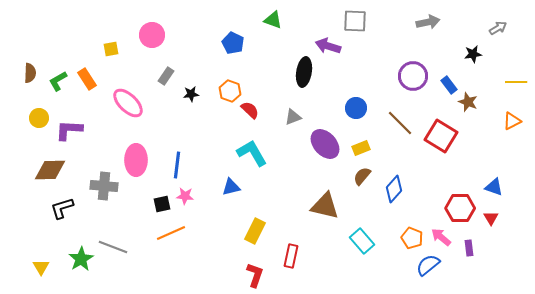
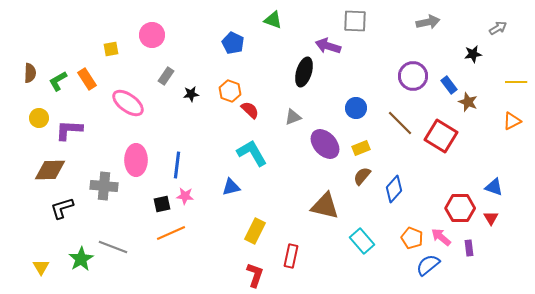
black ellipse at (304, 72): rotated 8 degrees clockwise
pink ellipse at (128, 103): rotated 8 degrees counterclockwise
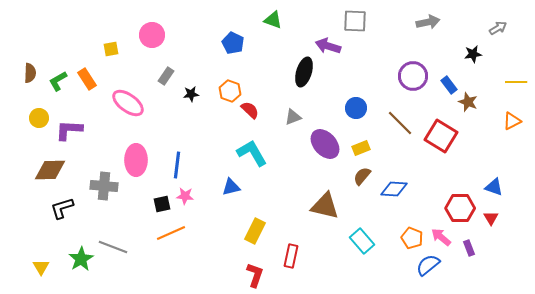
blue diamond at (394, 189): rotated 52 degrees clockwise
purple rectangle at (469, 248): rotated 14 degrees counterclockwise
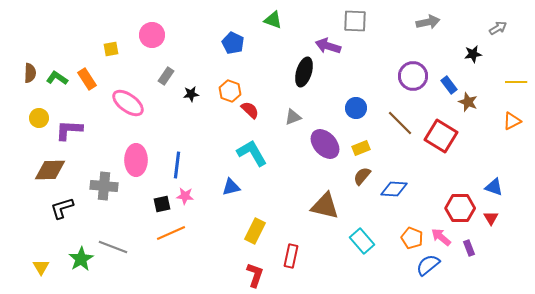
green L-shape at (58, 81): moved 1 px left, 3 px up; rotated 65 degrees clockwise
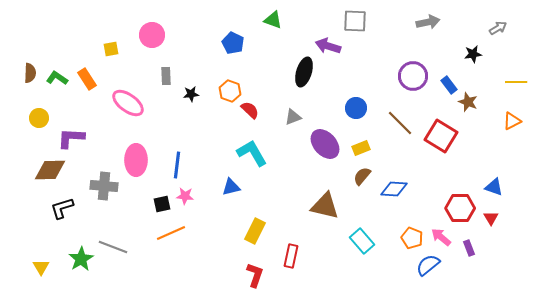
gray rectangle at (166, 76): rotated 36 degrees counterclockwise
purple L-shape at (69, 130): moved 2 px right, 8 px down
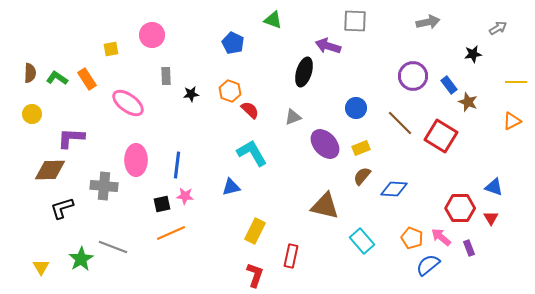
yellow circle at (39, 118): moved 7 px left, 4 px up
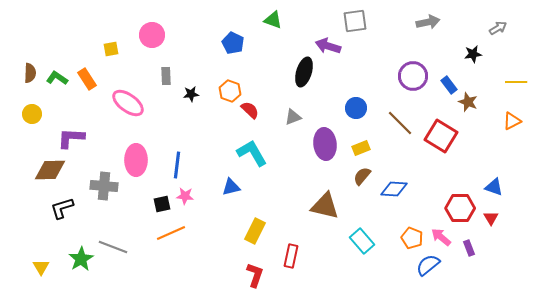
gray square at (355, 21): rotated 10 degrees counterclockwise
purple ellipse at (325, 144): rotated 36 degrees clockwise
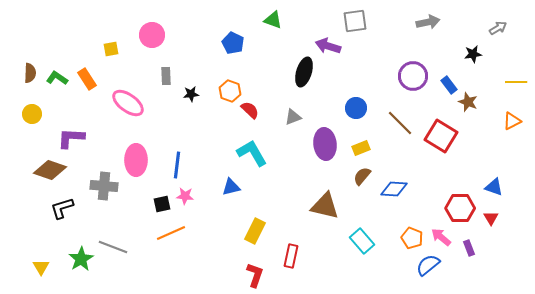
brown diamond at (50, 170): rotated 20 degrees clockwise
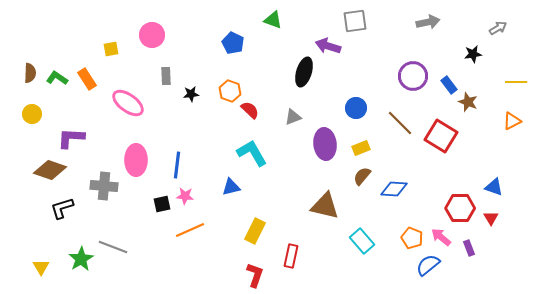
orange line at (171, 233): moved 19 px right, 3 px up
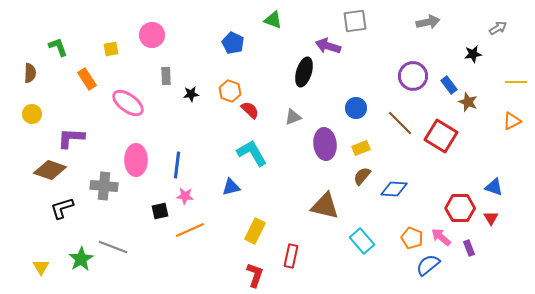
green L-shape at (57, 78): moved 1 px right, 31 px up; rotated 35 degrees clockwise
black square at (162, 204): moved 2 px left, 7 px down
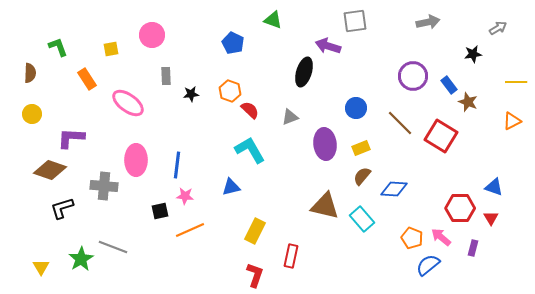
gray triangle at (293, 117): moved 3 px left
cyan L-shape at (252, 153): moved 2 px left, 3 px up
cyan rectangle at (362, 241): moved 22 px up
purple rectangle at (469, 248): moved 4 px right; rotated 35 degrees clockwise
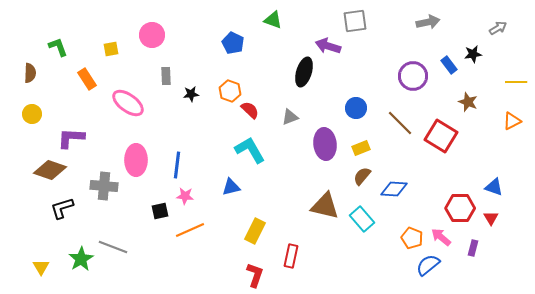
blue rectangle at (449, 85): moved 20 px up
